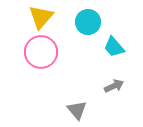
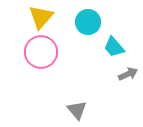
gray arrow: moved 14 px right, 12 px up
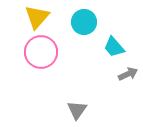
yellow triangle: moved 4 px left
cyan circle: moved 4 px left
gray triangle: rotated 15 degrees clockwise
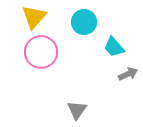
yellow triangle: moved 3 px left
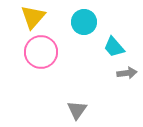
yellow triangle: moved 1 px left
gray arrow: moved 1 px left, 1 px up; rotated 18 degrees clockwise
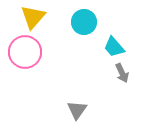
pink circle: moved 16 px left
gray arrow: moved 5 px left; rotated 72 degrees clockwise
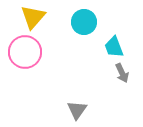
cyan trapezoid: rotated 20 degrees clockwise
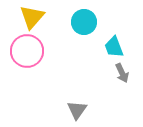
yellow triangle: moved 1 px left
pink circle: moved 2 px right, 1 px up
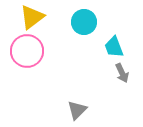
yellow triangle: rotated 12 degrees clockwise
gray triangle: rotated 10 degrees clockwise
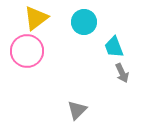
yellow triangle: moved 4 px right, 1 px down
